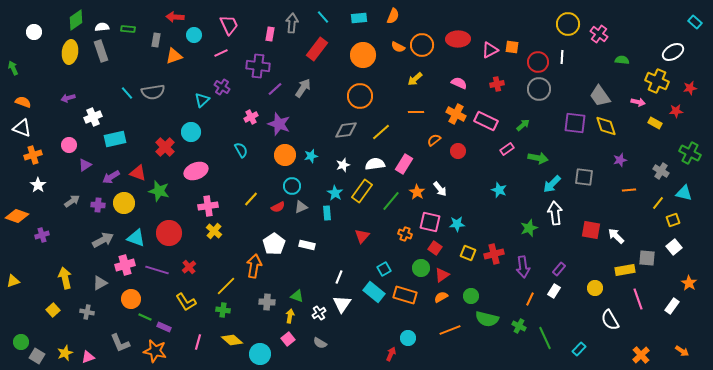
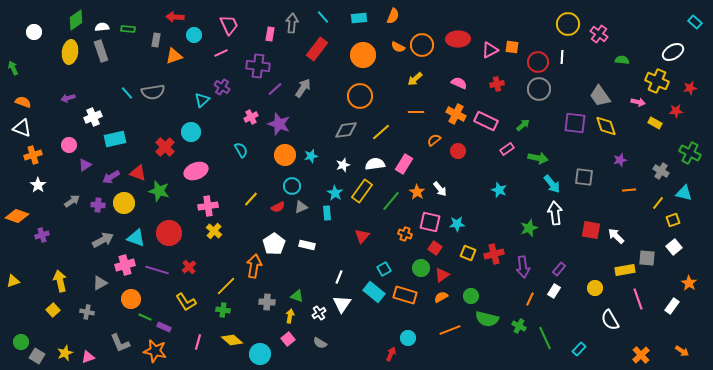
cyan arrow at (552, 184): rotated 84 degrees counterclockwise
yellow arrow at (65, 278): moved 5 px left, 3 px down
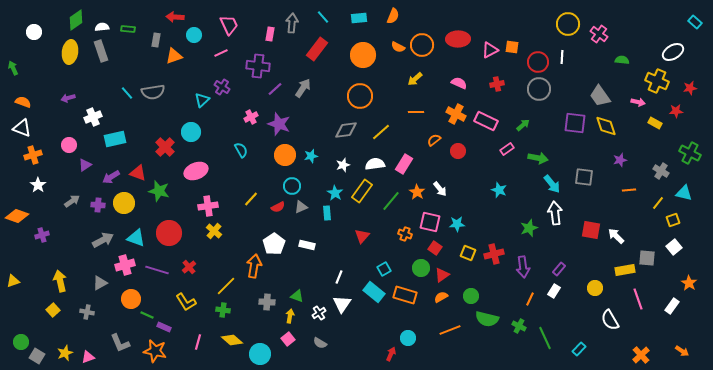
green line at (145, 317): moved 2 px right, 2 px up
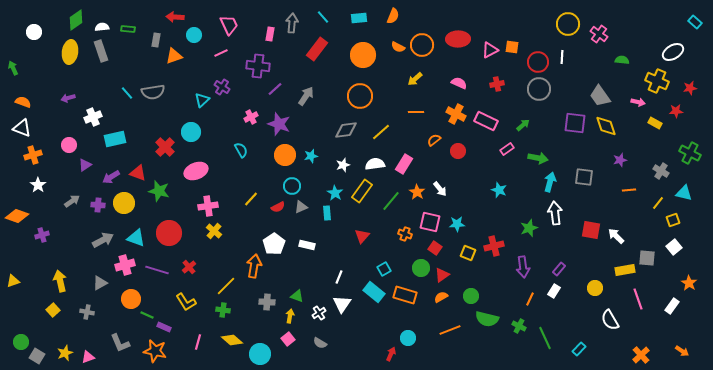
gray arrow at (303, 88): moved 3 px right, 8 px down
cyan arrow at (552, 184): moved 2 px left, 2 px up; rotated 126 degrees counterclockwise
red cross at (494, 254): moved 8 px up
